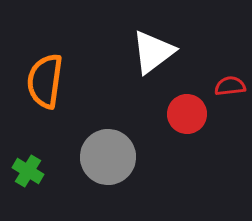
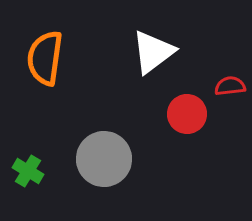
orange semicircle: moved 23 px up
gray circle: moved 4 px left, 2 px down
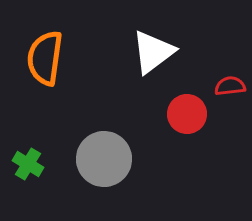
green cross: moved 7 px up
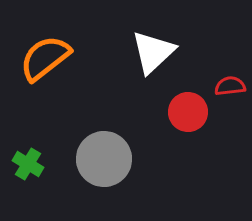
white triangle: rotated 6 degrees counterclockwise
orange semicircle: rotated 44 degrees clockwise
red circle: moved 1 px right, 2 px up
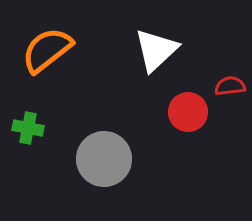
white triangle: moved 3 px right, 2 px up
orange semicircle: moved 2 px right, 8 px up
green cross: moved 36 px up; rotated 20 degrees counterclockwise
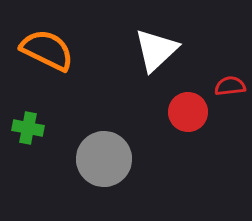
orange semicircle: rotated 64 degrees clockwise
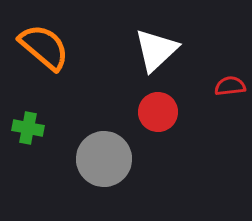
orange semicircle: moved 3 px left, 3 px up; rotated 14 degrees clockwise
red circle: moved 30 px left
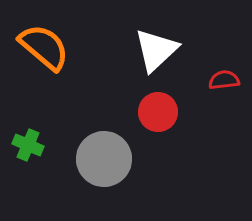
red semicircle: moved 6 px left, 6 px up
green cross: moved 17 px down; rotated 12 degrees clockwise
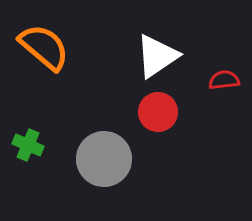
white triangle: moved 1 px right, 6 px down; rotated 9 degrees clockwise
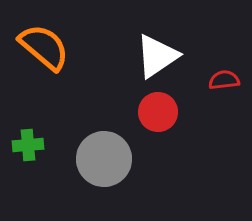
green cross: rotated 28 degrees counterclockwise
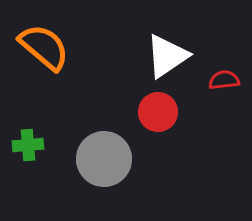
white triangle: moved 10 px right
